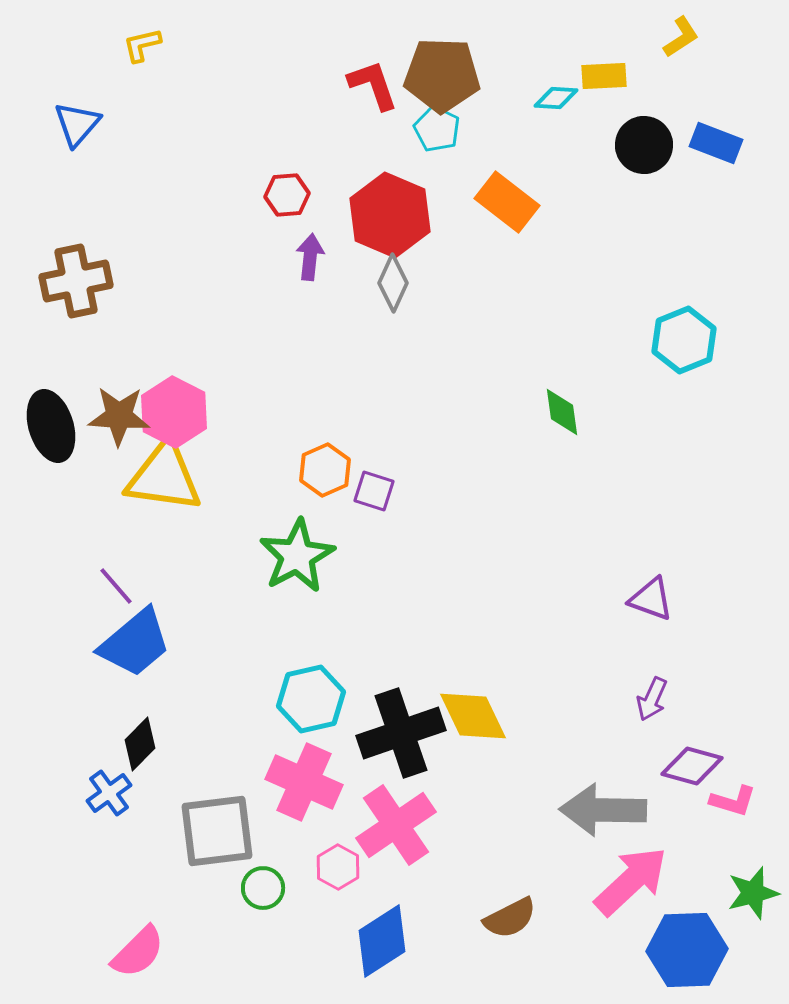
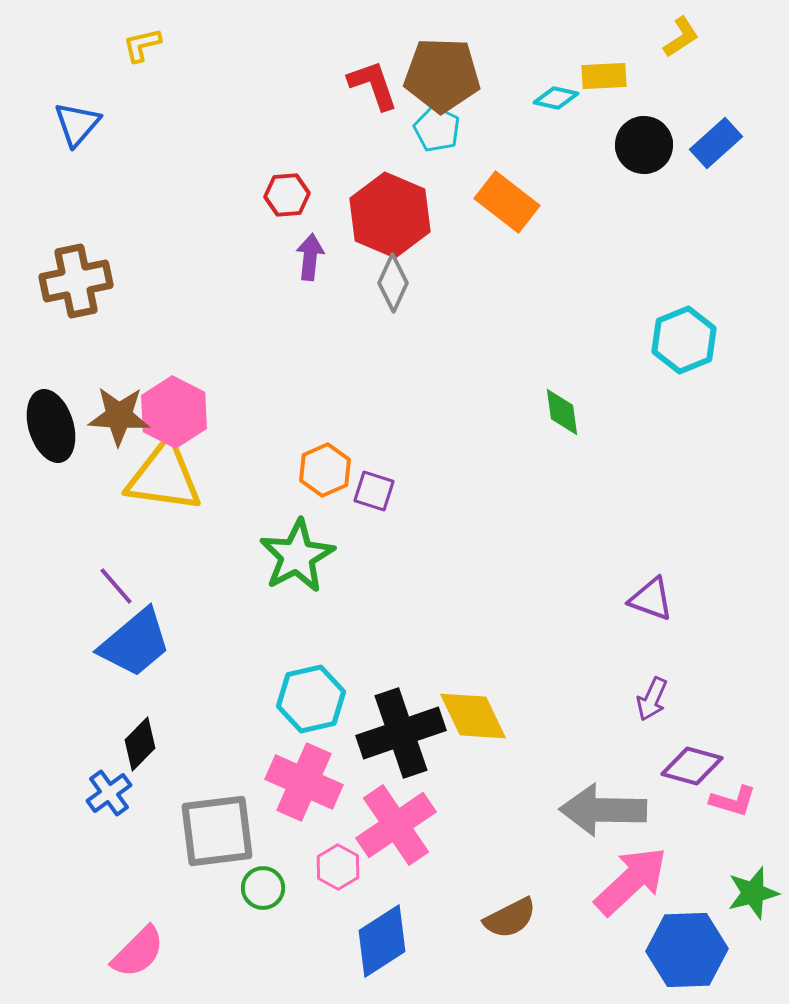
cyan diamond at (556, 98): rotated 9 degrees clockwise
blue rectangle at (716, 143): rotated 63 degrees counterclockwise
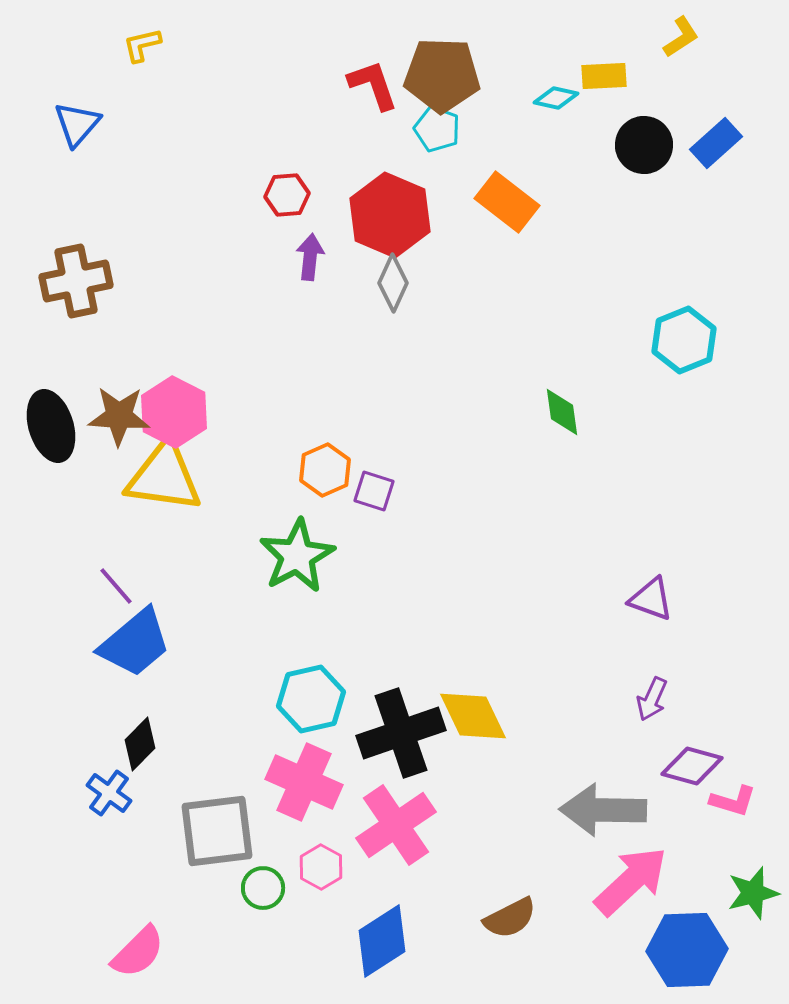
cyan pentagon at (437, 129): rotated 6 degrees counterclockwise
blue cross at (109, 793): rotated 18 degrees counterclockwise
pink hexagon at (338, 867): moved 17 px left
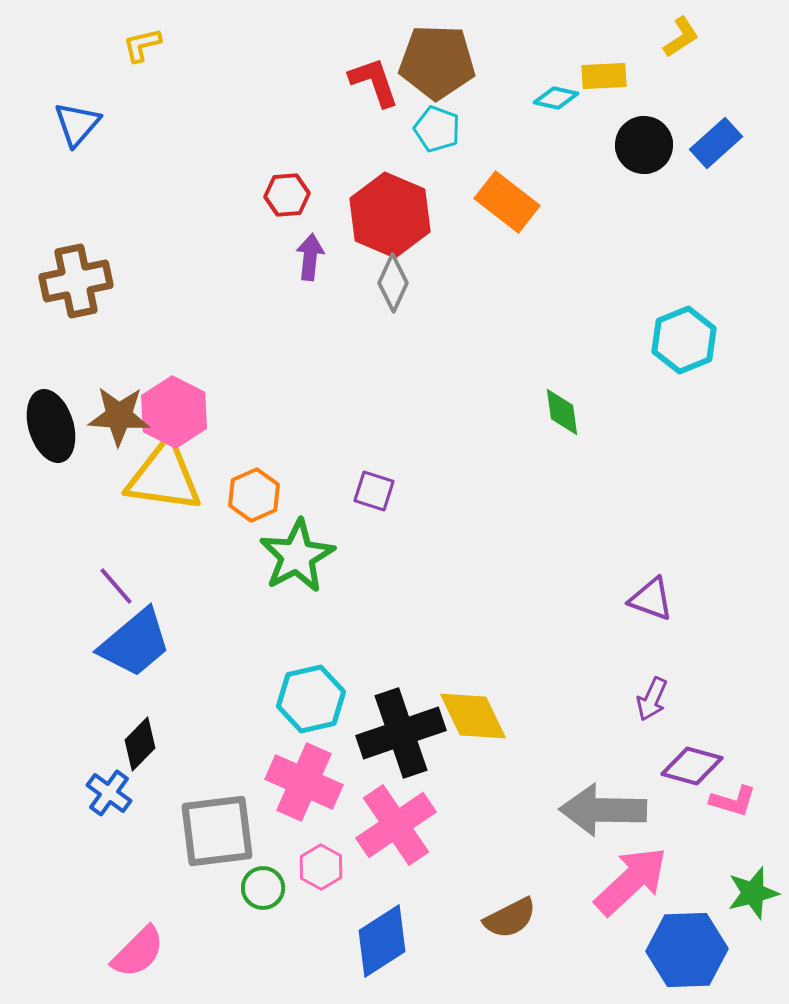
brown pentagon at (442, 75): moved 5 px left, 13 px up
red L-shape at (373, 85): moved 1 px right, 3 px up
orange hexagon at (325, 470): moved 71 px left, 25 px down
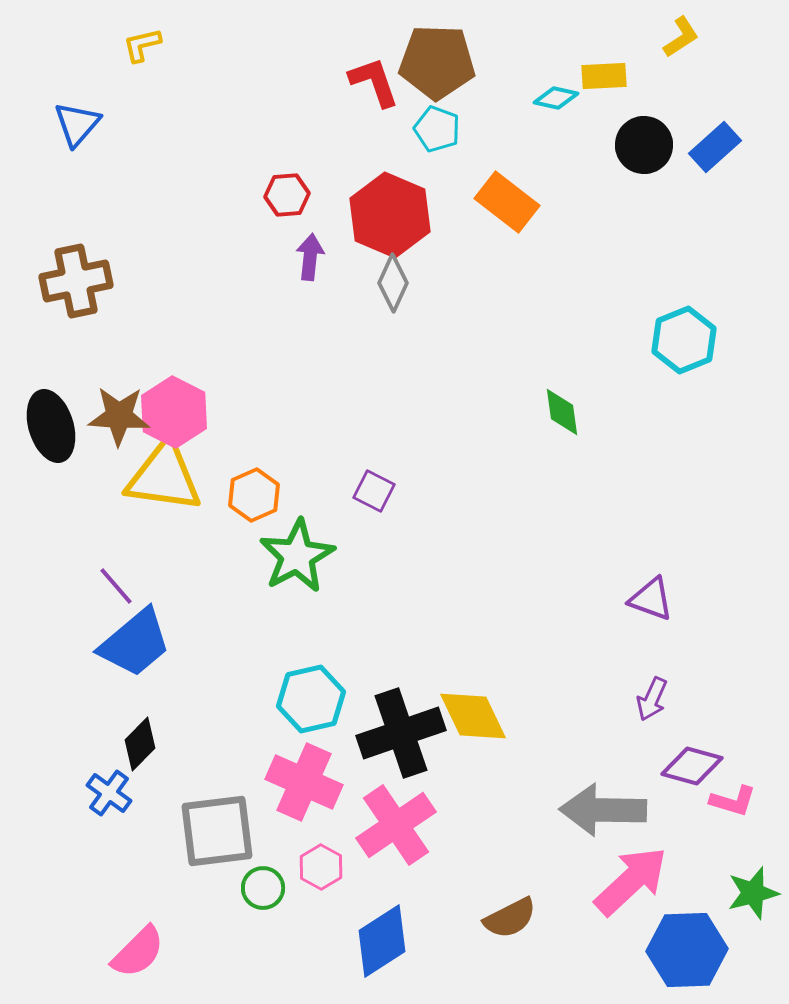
blue rectangle at (716, 143): moved 1 px left, 4 px down
purple square at (374, 491): rotated 9 degrees clockwise
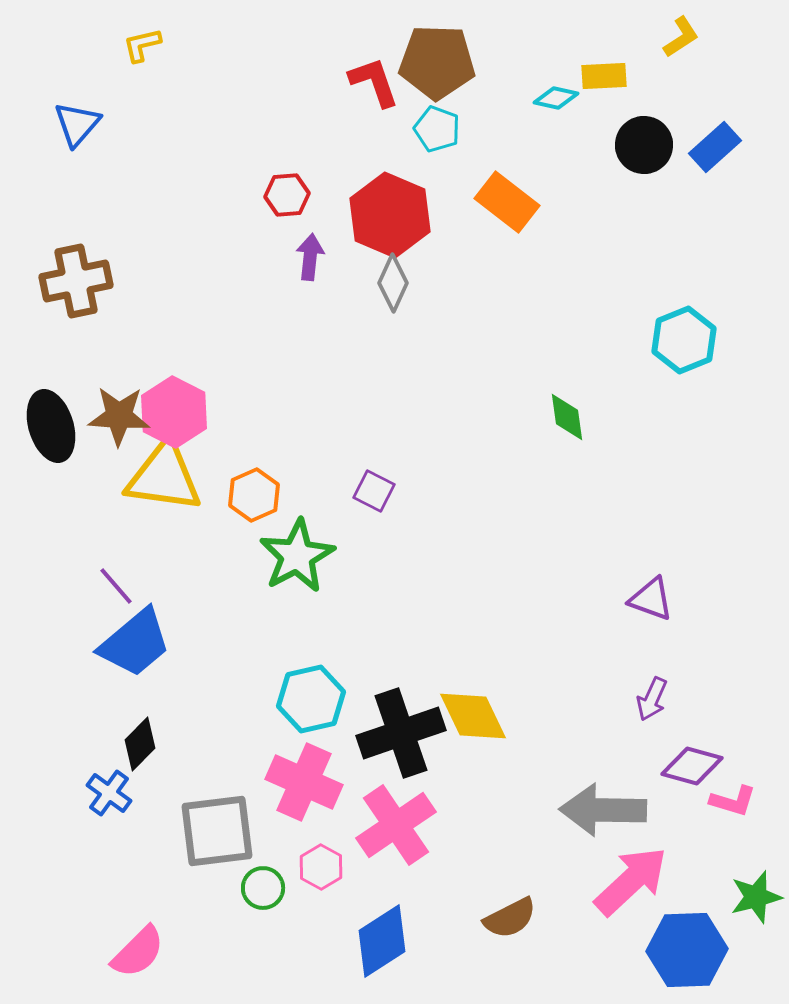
green diamond at (562, 412): moved 5 px right, 5 px down
green star at (753, 893): moved 3 px right, 4 px down
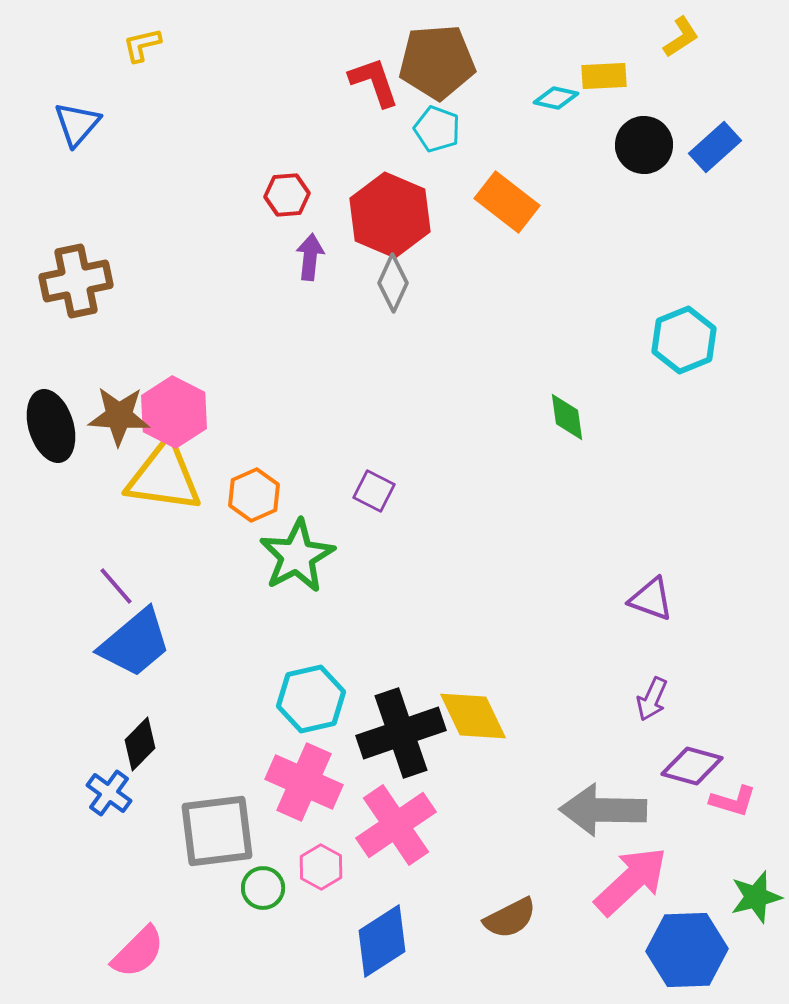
brown pentagon at (437, 62): rotated 6 degrees counterclockwise
